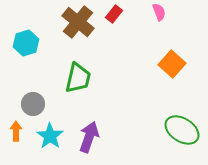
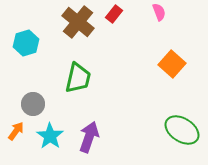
orange arrow: rotated 36 degrees clockwise
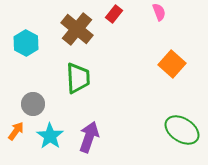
brown cross: moved 1 px left, 7 px down
cyan hexagon: rotated 15 degrees counterclockwise
green trapezoid: rotated 16 degrees counterclockwise
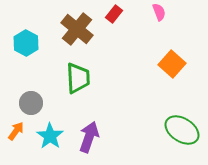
gray circle: moved 2 px left, 1 px up
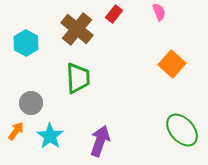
green ellipse: rotated 16 degrees clockwise
purple arrow: moved 11 px right, 4 px down
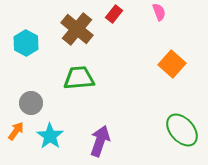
green trapezoid: moved 1 px right; rotated 92 degrees counterclockwise
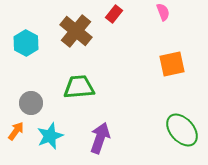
pink semicircle: moved 4 px right
brown cross: moved 1 px left, 2 px down
orange square: rotated 36 degrees clockwise
green trapezoid: moved 9 px down
cyan star: rotated 16 degrees clockwise
purple arrow: moved 3 px up
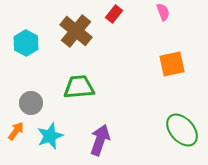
purple arrow: moved 2 px down
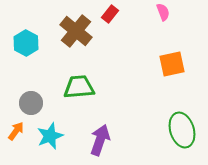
red rectangle: moved 4 px left
green ellipse: rotated 24 degrees clockwise
